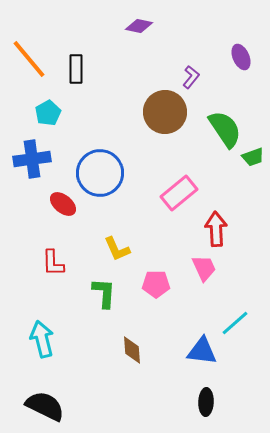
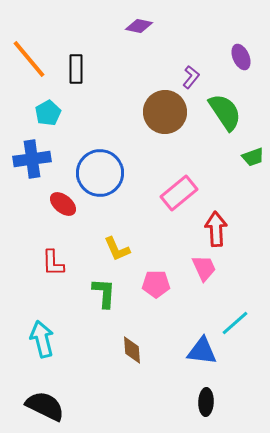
green semicircle: moved 17 px up
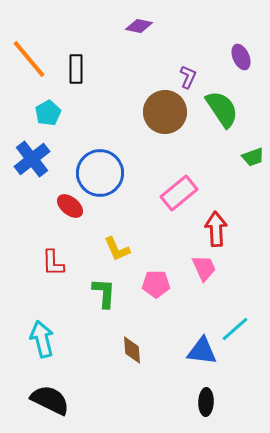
purple L-shape: moved 3 px left; rotated 15 degrees counterclockwise
green semicircle: moved 3 px left, 3 px up
blue cross: rotated 30 degrees counterclockwise
red ellipse: moved 7 px right, 2 px down
cyan line: moved 6 px down
black semicircle: moved 5 px right, 6 px up
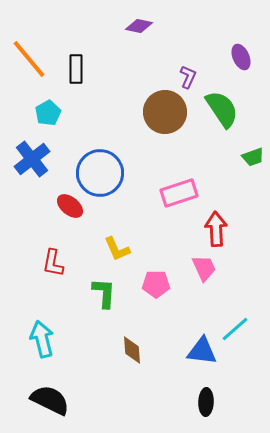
pink rectangle: rotated 21 degrees clockwise
red L-shape: rotated 12 degrees clockwise
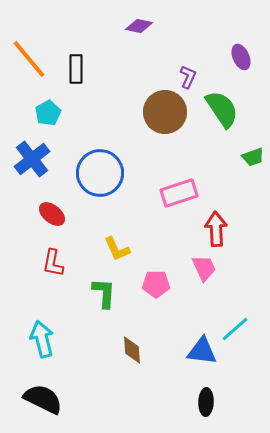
red ellipse: moved 18 px left, 8 px down
black semicircle: moved 7 px left, 1 px up
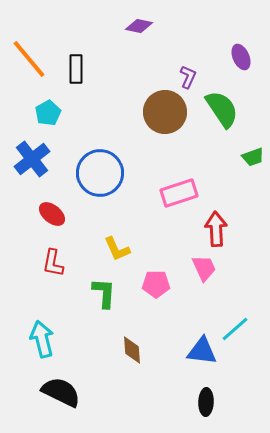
black semicircle: moved 18 px right, 7 px up
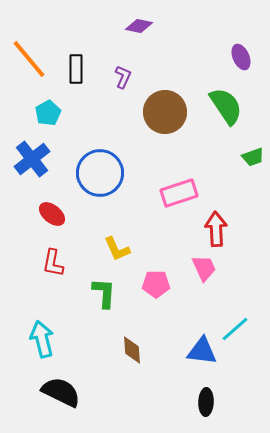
purple L-shape: moved 65 px left
green semicircle: moved 4 px right, 3 px up
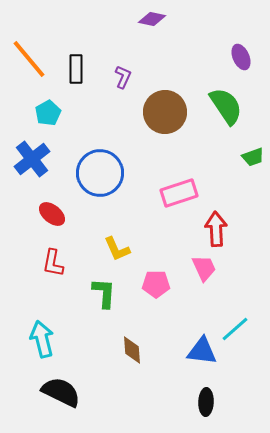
purple diamond: moved 13 px right, 7 px up
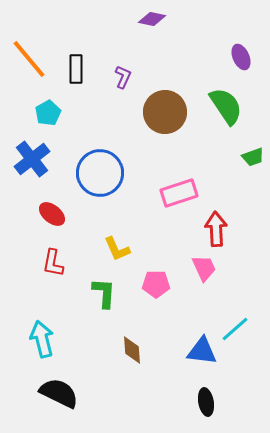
black semicircle: moved 2 px left, 1 px down
black ellipse: rotated 12 degrees counterclockwise
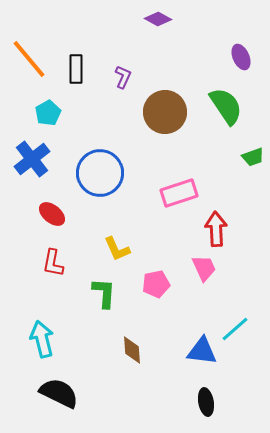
purple diamond: moved 6 px right; rotated 16 degrees clockwise
pink pentagon: rotated 12 degrees counterclockwise
